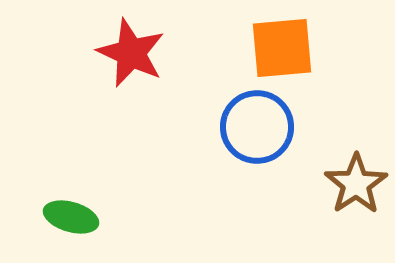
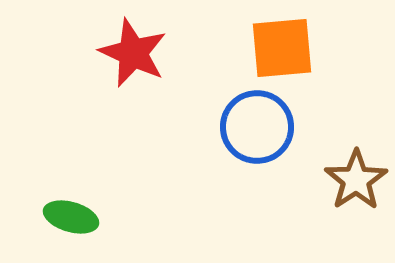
red star: moved 2 px right
brown star: moved 4 px up
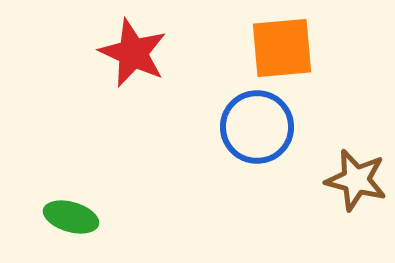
brown star: rotated 24 degrees counterclockwise
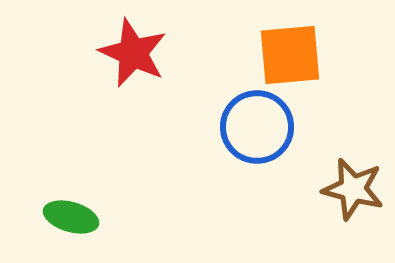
orange square: moved 8 px right, 7 px down
brown star: moved 3 px left, 9 px down
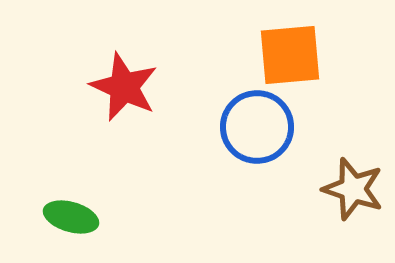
red star: moved 9 px left, 34 px down
brown star: rotated 4 degrees clockwise
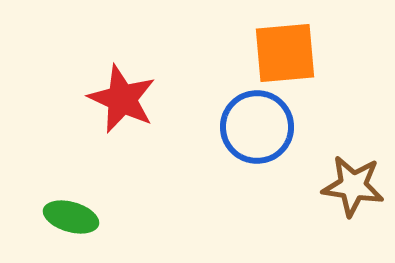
orange square: moved 5 px left, 2 px up
red star: moved 2 px left, 12 px down
brown star: moved 3 px up; rotated 10 degrees counterclockwise
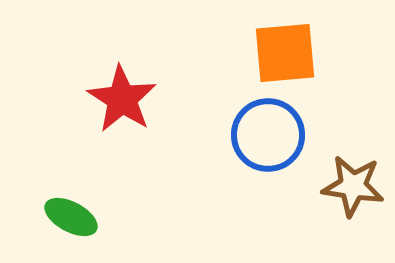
red star: rotated 8 degrees clockwise
blue circle: moved 11 px right, 8 px down
green ellipse: rotated 12 degrees clockwise
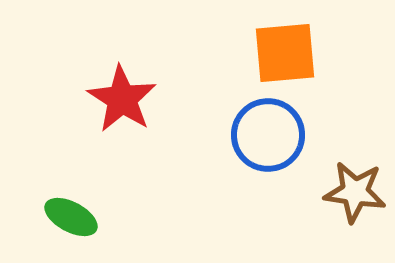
brown star: moved 2 px right, 6 px down
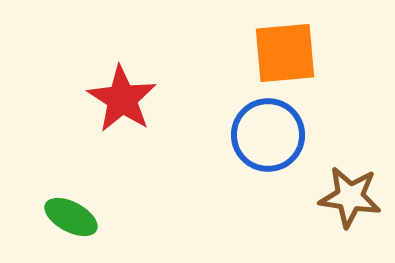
brown star: moved 5 px left, 5 px down
